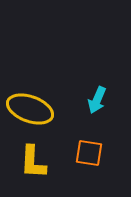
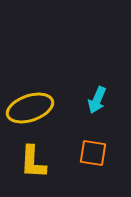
yellow ellipse: moved 1 px up; rotated 39 degrees counterclockwise
orange square: moved 4 px right
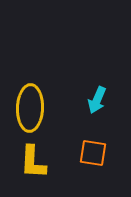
yellow ellipse: rotated 69 degrees counterclockwise
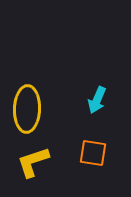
yellow ellipse: moved 3 px left, 1 px down
yellow L-shape: rotated 69 degrees clockwise
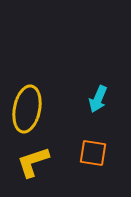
cyan arrow: moved 1 px right, 1 px up
yellow ellipse: rotated 9 degrees clockwise
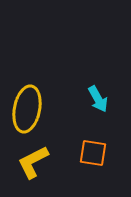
cyan arrow: rotated 52 degrees counterclockwise
yellow L-shape: rotated 9 degrees counterclockwise
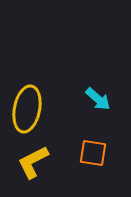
cyan arrow: rotated 20 degrees counterclockwise
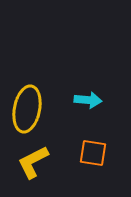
cyan arrow: moved 10 px left, 1 px down; rotated 36 degrees counterclockwise
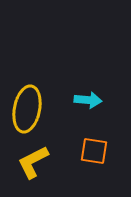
orange square: moved 1 px right, 2 px up
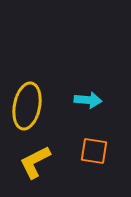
yellow ellipse: moved 3 px up
yellow L-shape: moved 2 px right
